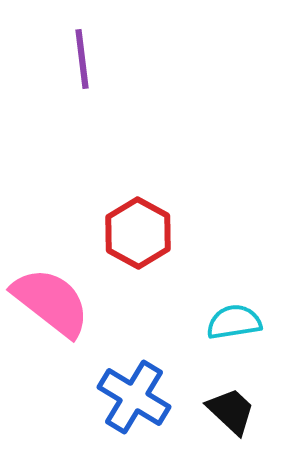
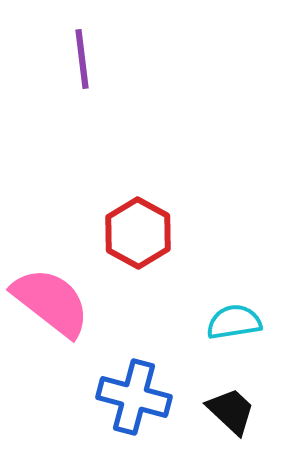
blue cross: rotated 16 degrees counterclockwise
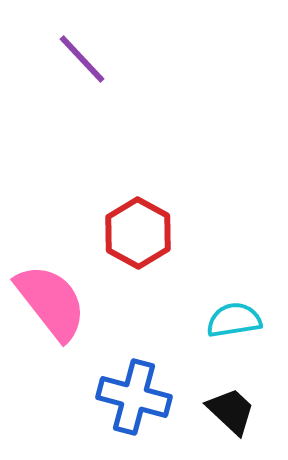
purple line: rotated 36 degrees counterclockwise
pink semicircle: rotated 14 degrees clockwise
cyan semicircle: moved 2 px up
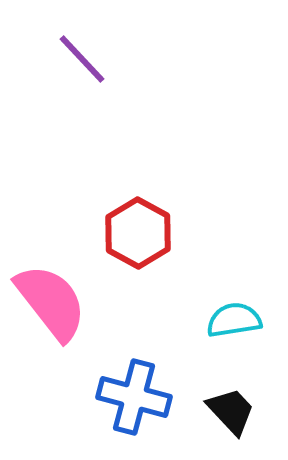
black trapezoid: rotated 4 degrees clockwise
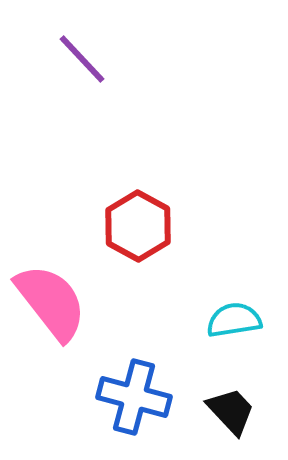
red hexagon: moved 7 px up
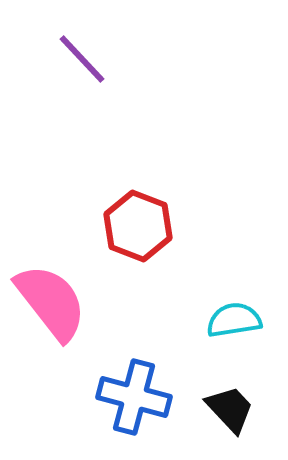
red hexagon: rotated 8 degrees counterclockwise
black trapezoid: moved 1 px left, 2 px up
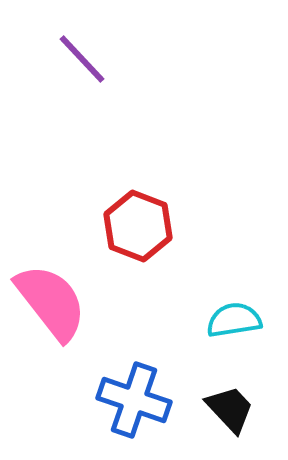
blue cross: moved 3 px down; rotated 4 degrees clockwise
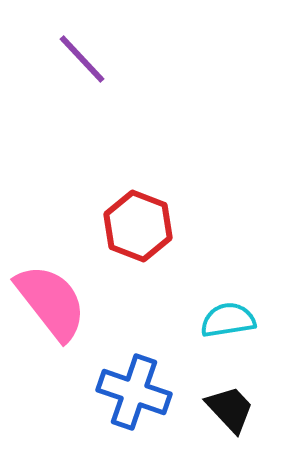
cyan semicircle: moved 6 px left
blue cross: moved 8 px up
